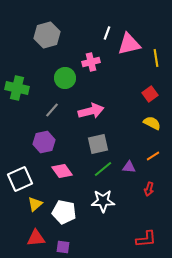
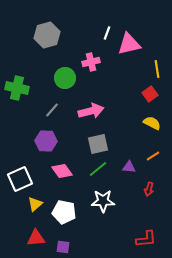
yellow line: moved 1 px right, 11 px down
purple hexagon: moved 2 px right, 1 px up; rotated 15 degrees clockwise
green line: moved 5 px left
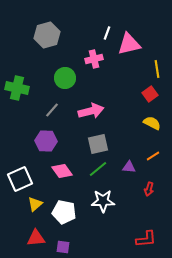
pink cross: moved 3 px right, 3 px up
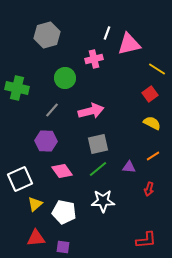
yellow line: rotated 48 degrees counterclockwise
red L-shape: moved 1 px down
